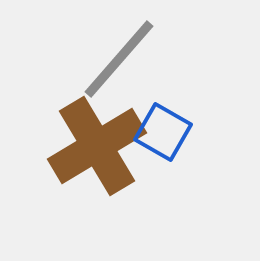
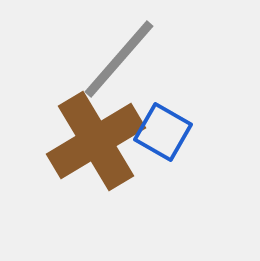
brown cross: moved 1 px left, 5 px up
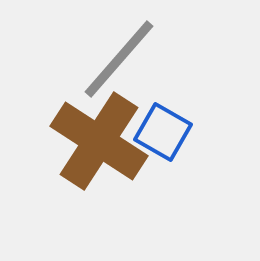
brown cross: moved 3 px right; rotated 26 degrees counterclockwise
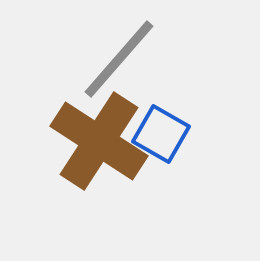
blue square: moved 2 px left, 2 px down
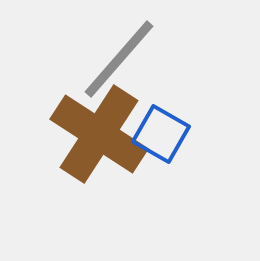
brown cross: moved 7 px up
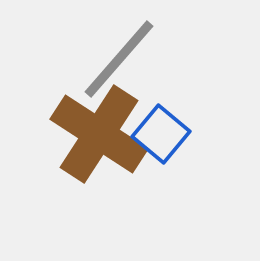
blue square: rotated 10 degrees clockwise
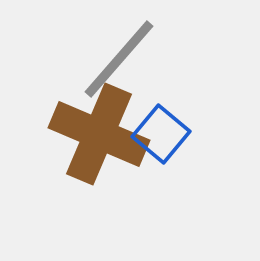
brown cross: rotated 10 degrees counterclockwise
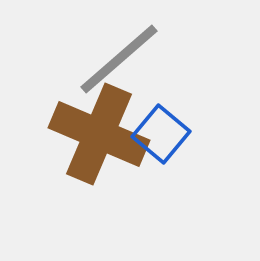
gray line: rotated 8 degrees clockwise
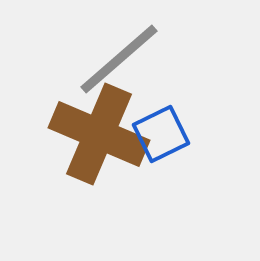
blue square: rotated 24 degrees clockwise
